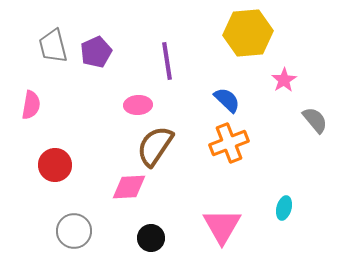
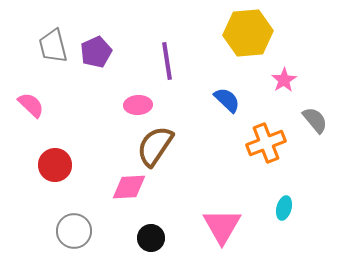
pink semicircle: rotated 56 degrees counterclockwise
orange cross: moved 37 px right
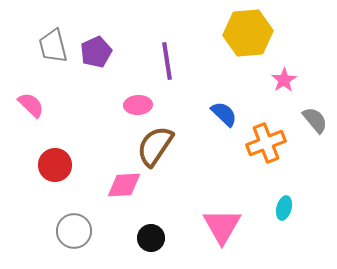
blue semicircle: moved 3 px left, 14 px down
pink diamond: moved 5 px left, 2 px up
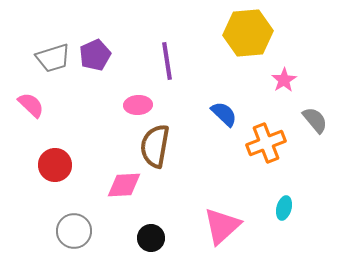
gray trapezoid: moved 12 px down; rotated 93 degrees counterclockwise
purple pentagon: moved 1 px left, 3 px down
brown semicircle: rotated 24 degrees counterclockwise
pink triangle: rotated 18 degrees clockwise
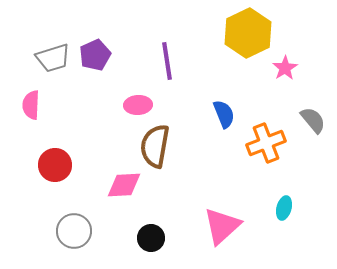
yellow hexagon: rotated 21 degrees counterclockwise
pink star: moved 1 px right, 12 px up
pink semicircle: rotated 132 degrees counterclockwise
blue semicircle: rotated 24 degrees clockwise
gray semicircle: moved 2 px left
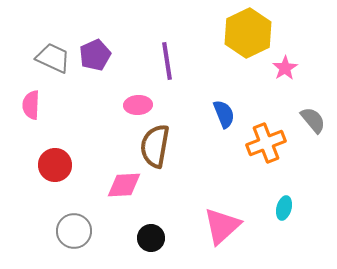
gray trapezoid: rotated 138 degrees counterclockwise
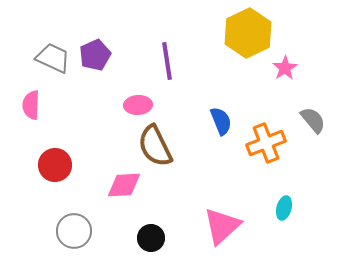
blue semicircle: moved 3 px left, 7 px down
brown semicircle: rotated 36 degrees counterclockwise
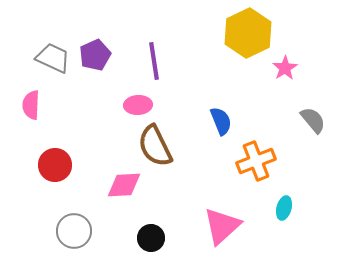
purple line: moved 13 px left
orange cross: moved 10 px left, 18 px down
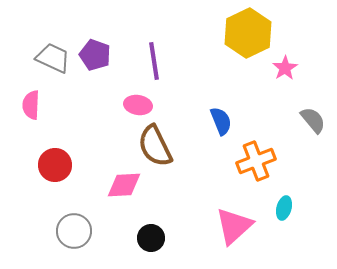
purple pentagon: rotated 28 degrees counterclockwise
pink ellipse: rotated 12 degrees clockwise
pink triangle: moved 12 px right
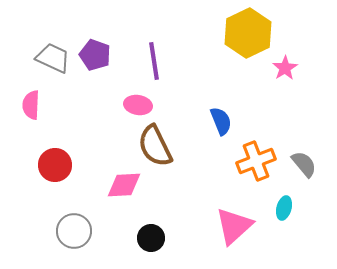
gray semicircle: moved 9 px left, 44 px down
